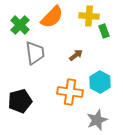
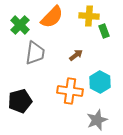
gray trapezoid: rotated 15 degrees clockwise
orange cross: moved 1 px up
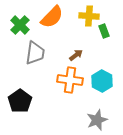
cyan hexagon: moved 2 px right, 1 px up
orange cross: moved 11 px up
black pentagon: rotated 20 degrees counterclockwise
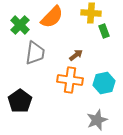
yellow cross: moved 2 px right, 3 px up
cyan hexagon: moved 2 px right, 2 px down; rotated 20 degrees clockwise
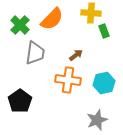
orange semicircle: moved 2 px down
orange cross: moved 2 px left
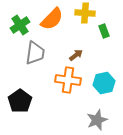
yellow cross: moved 6 px left
green cross: rotated 12 degrees clockwise
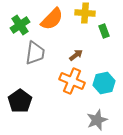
orange cross: moved 4 px right, 1 px down; rotated 15 degrees clockwise
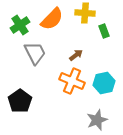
gray trapezoid: rotated 35 degrees counterclockwise
